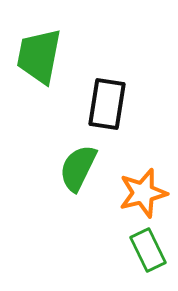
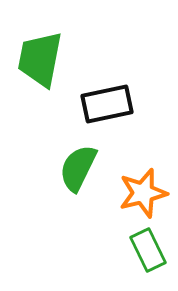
green trapezoid: moved 1 px right, 3 px down
black rectangle: rotated 69 degrees clockwise
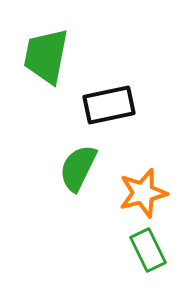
green trapezoid: moved 6 px right, 3 px up
black rectangle: moved 2 px right, 1 px down
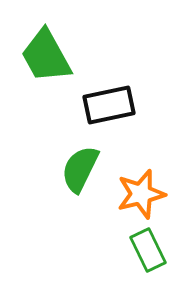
green trapezoid: rotated 40 degrees counterclockwise
green semicircle: moved 2 px right, 1 px down
orange star: moved 2 px left, 1 px down
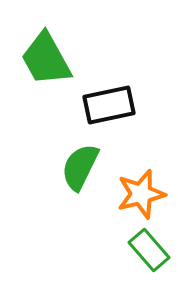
green trapezoid: moved 3 px down
green semicircle: moved 2 px up
green rectangle: moved 1 px right; rotated 15 degrees counterclockwise
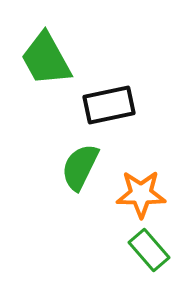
orange star: rotated 15 degrees clockwise
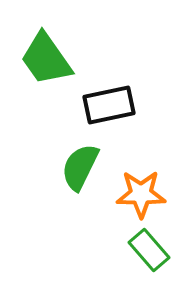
green trapezoid: rotated 6 degrees counterclockwise
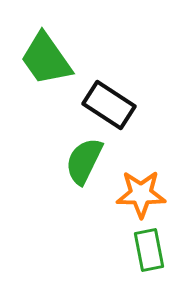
black rectangle: rotated 45 degrees clockwise
green semicircle: moved 4 px right, 6 px up
green rectangle: rotated 30 degrees clockwise
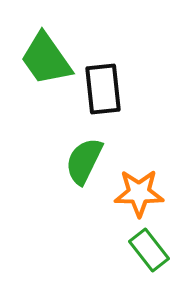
black rectangle: moved 6 px left, 16 px up; rotated 51 degrees clockwise
orange star: moved 2 px left, 1 px up
green rectangle: rotated 27 degrees counterclockwise
